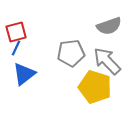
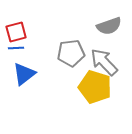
blue line: rotated 63 degrees clockwise
gray arrow: moved 3 px left, 1 px down
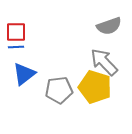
red square: rotated 15 degrees clockwise
blue line: moved 1 px up
gray pentagon: moved 12 px left, 37 px down
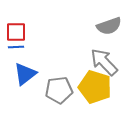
blue triangle: moved 1 px right
